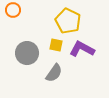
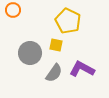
purple L-shape: moved 20 px down
gray circle: moved 3 px right
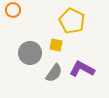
yellow pentagon: moved 4 px right
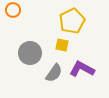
yellow pentagon: rotated 20 degrees clockwise
yellow square: moved 6 px right
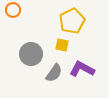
gray circle: moved 1 px right, 1 px down
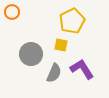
orange circle: moved 1 px left, 2 px down
yellow square: moved 1 px left
purple L-shape: rotated 30 degrees clockwise
gray semicircle: rotated 12 degrees counterclockwise
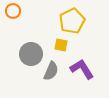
orange circle: moved 1 px right, 1 px up
gray semicircle: moved 3 px left, 2 px up
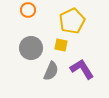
orange circle: moved 15 px right, 1 px up
gray circle: moved 6 px up
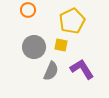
gray circle: moved 3 px right, 1 px up
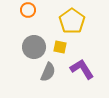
yellow pentagon: rotated 10 degrees counterclockwise
yellow square: moved 1 px left, 2 px down
gray semicircle: moved 3 px left, 1 px down
